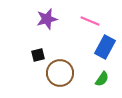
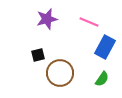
pink line: moved 1 px left, 1 px down
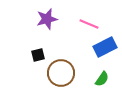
pink line: moved 2 px down
blue rectangle: rotated 35 degrees clockwise
brown circle: moved 1 px right
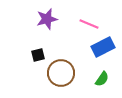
blue rectangle: moved 2 px left
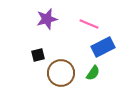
green semicircle: moved 9 px left, 6 px up
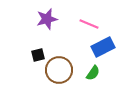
brown circle: moved 2 px left, 3 px up
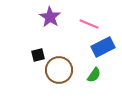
purple star: moved 3 px right, 2 px up; rotated 25 degrees counterclockwise
green semicircle: moved 1 px right, 2 px down
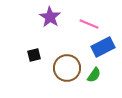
black square: moved 4 px left
brown circle: moved 8 px right, 2 px up
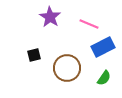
green semicircle: moved 10 px right, 3 px down
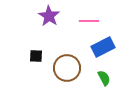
purple star: moved 1 px left, 1 px up
pink line: moved 3 px up; rotated 24 degrees counterclockwise
black square: moved 2 px right, 1 px down; rotated 16 degrees clockwise
green semicircle: rotated 63 degrees counterclockwise
